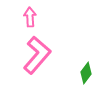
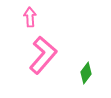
pink L-shape: moved 6 px right
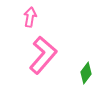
pink arrow: rotated 12 degrees clockwise
